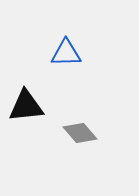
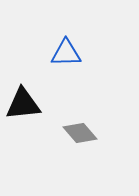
black triangle: moved 3 px left, 2 px up
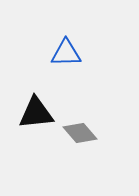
black triangle: moved 13 px right, 9 px down
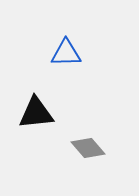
gray diamond: moved 8 px right, 15 px down
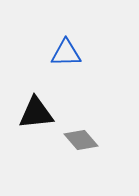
gray diamond: moved 7 px left, 8 px up
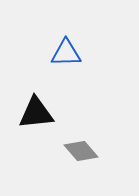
gray diamond: moved 11 px down
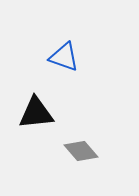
blue triangle: moved 2 px left, 4 px down; rotated 20 degrees clockwise
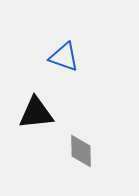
gray diamond: rotated 40 degrees clockwise
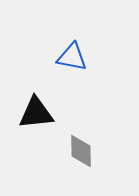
blue triangle: moved 8 px right; rotated 8 degrees counterclockwise
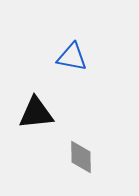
gray diamond: moved 6 px down
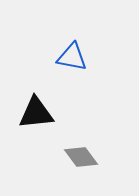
gray diamond: rotated 36 degrees counterclockwise
